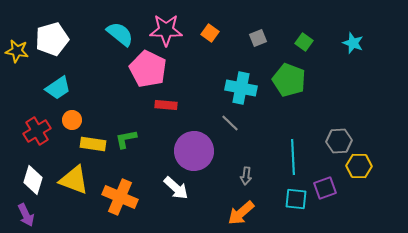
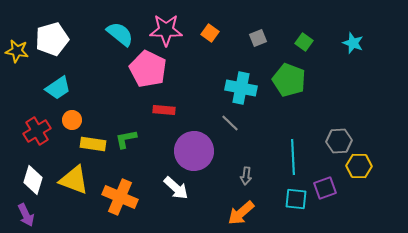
red rectangle: moved 2 px left, 5 px down
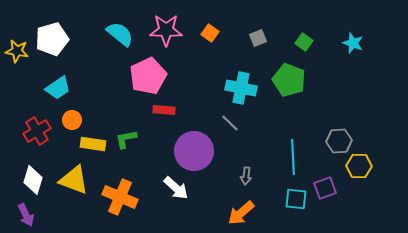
pink pentagon: moved 7 px down; rotated 21 degrees clockwise
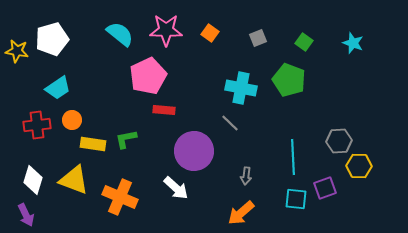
red cross: moved 6 px up; rotated 24 degrees clockwise
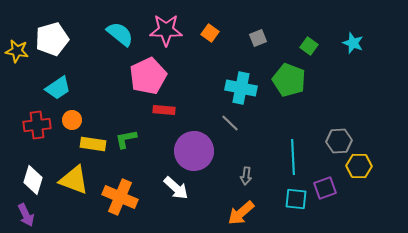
green square: moved 5 px right, 4 px down
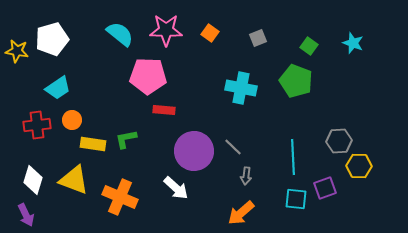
pink pentagon: rotated 27 degrees clockwise
green pentagon: moved 7 px right, 1 px down
gray line: moved 3 px right, 24 px down
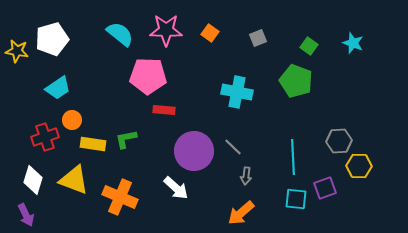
cyan cross: moved 4 px left, 4 px down
red cross: moved 8 px right, 12 px down; rotated 12 degrees counterclockwise
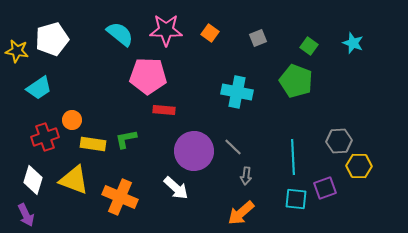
cyan trapezoid: moved 19 px left
